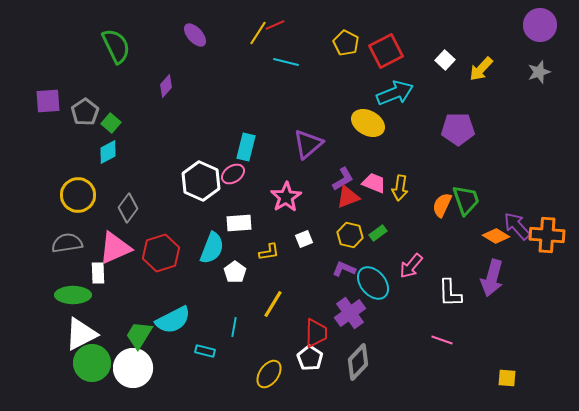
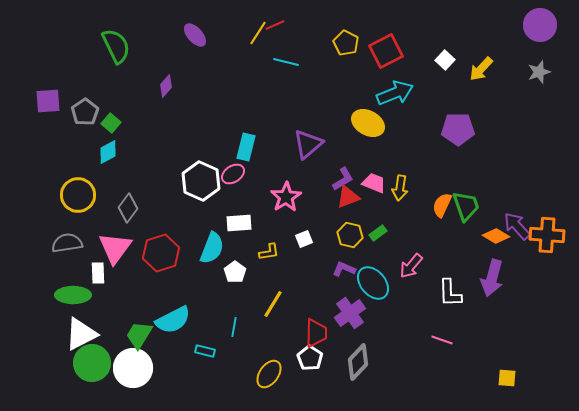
green trapezoid at (466, 200): moved 6 px down
pink triangle at (115, 248): rotated 30 degrees counterclockwise
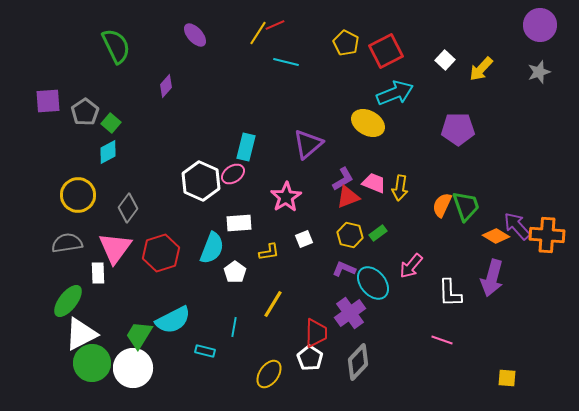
green ellipse at (73, 295): moved 5 px left, 6 px down; rotated 52 degrees counterclockwise
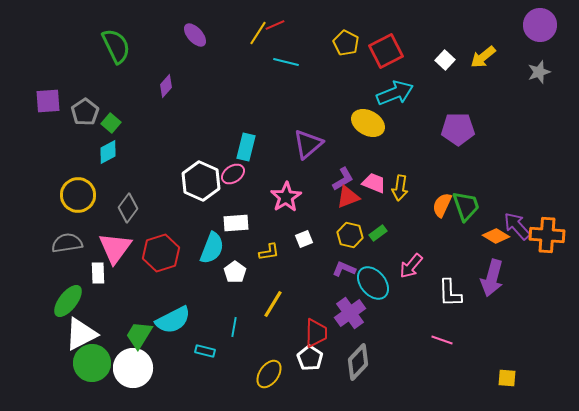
yellow arrow at (481, 69): moved 2 px right, 12 px up; rotated 8 degrees clockwise
white rectangle at (239, 223): moved 3 px left
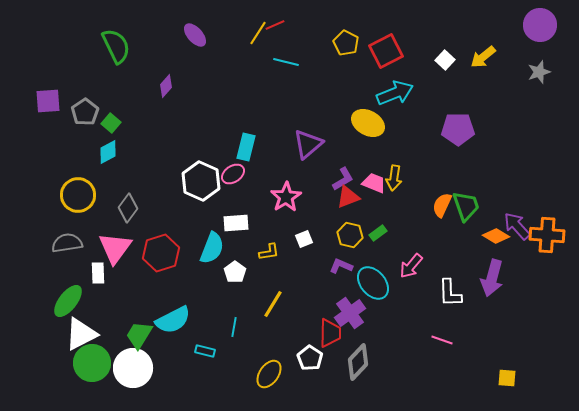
yellow arrow at (400, 188): moved 6 px left, 10 px up
purple L-shape at (344, 269): moved 3 px left, 3 px up
red trapezoid at (316, 333): moved 14 px right
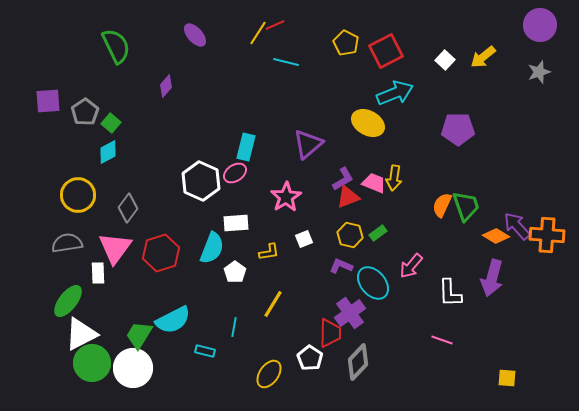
pink ellipse at (233, 174): moved 2 px right, 1 px up
